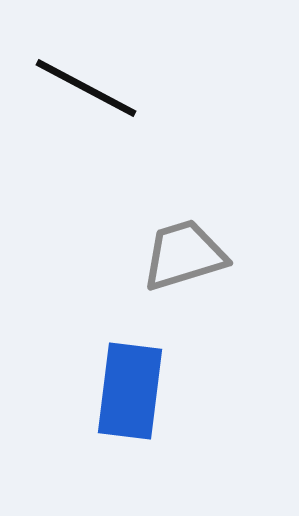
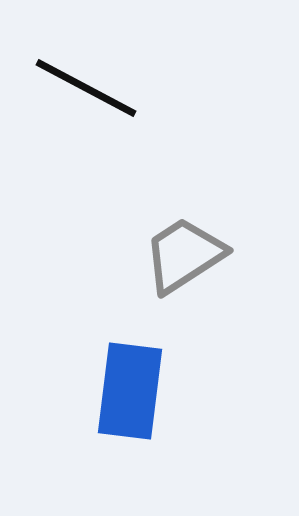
gray trapezoid: rotated 16 degrees counterclockwise
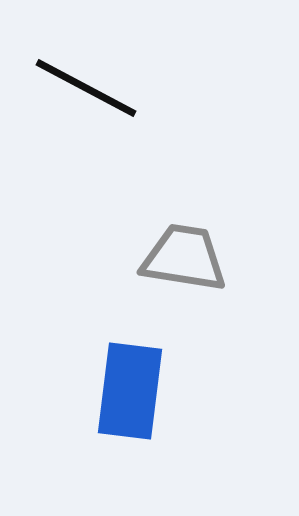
gray trapezoid: moved 3 px down; rotated 42 degrees clockwise
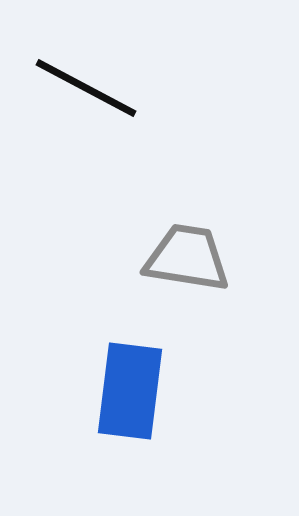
gray trapezoid: moved 3 px right
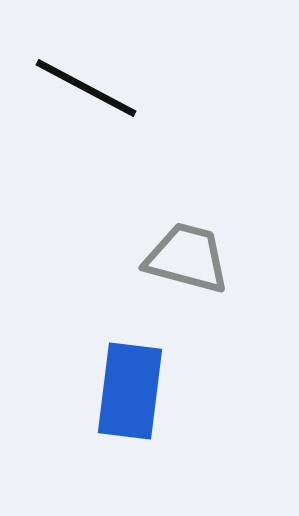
gray trapezoid: rotated 6 degrees clockwise
